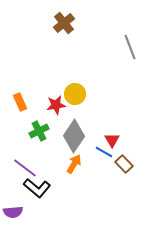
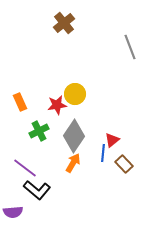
red star: moved 1 px right
red triangle: rotated 21 degrees clockwise
blue line: moved 1 px left, 1 px down; rotated 66 degrees clockwise
orange arrow: moved 1 px left, 1 px up
black L-shape: moved 2 px down
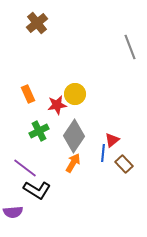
brown cross: moved 27 px left
orange rectangle: moved 8 px right, 8 px up
black L-shape: rotated 8 degrees counterclockwise
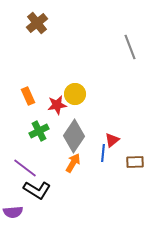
orange rectangle: moved 2 px down
brown rectangle: moved 11 px right, 2 px up; rotated 48 degrees counterclockwise
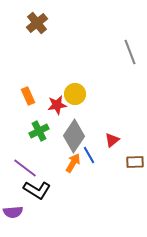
gray line: moved 5 px down
blue line: moved 14 px left, 2 px down; rotated 36 degrees counterclockwise
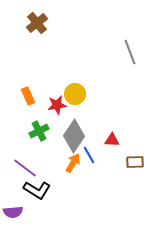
red triangle: rotated 42 degrees clockwise
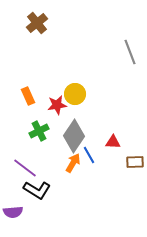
red triangle: moved 1 px right, 2 px down
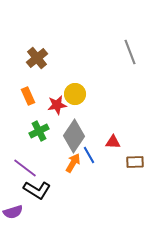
brown cross: moved 35 px down
purple semicircle: rotated 12 degrees counterclockwise
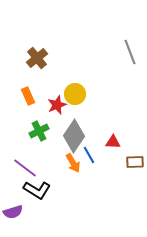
red star: rotated 12 degrees counterclockwise
orange arrow: rotated 120 degrees clockwise
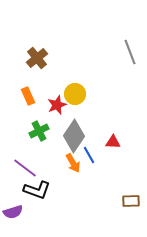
brown rectangle: moved 4 px left, 39 px down
black L-shape: rotated 12 degrees counterclockwise
